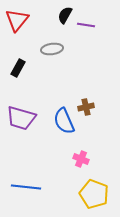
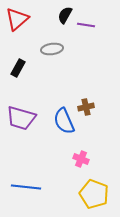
red triangle: moved 1 px up; rotated 10 degrees clockwise
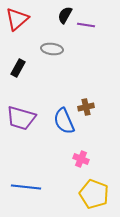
gray ellipse: rotated 15 degrees clockwise
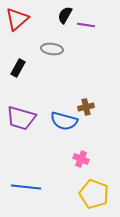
blue semicircle: rotated 52 degrees counterclockwise
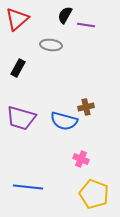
gray ellipse: moved 1 px left, 4 px up
blue line: moved 2 px right
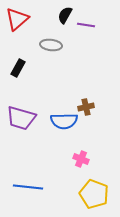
blue semicircle: rotated 16 degrees counterclockwise
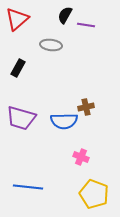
pink cross: moved 2 px up
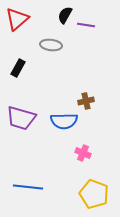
brown cross: moved 6 px up
pink cross: moved 2 px right, 4 px up
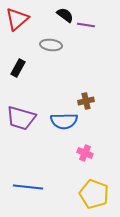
black semicircle: rotated 96 degrees clockwise
pink cross: moved 2 px right
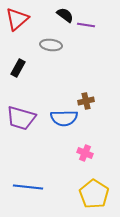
blue semicircle: moved 3 px up
yellow pentagon: rotated 12 degrees clockwise
